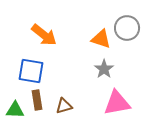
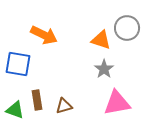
orange arrow: rotated 12 degrees counterclockwise
orange triangle: moved 1 px down
blue square: moved 13 px left, 7 px up
green triangle: rotated 18 degrees clockwise
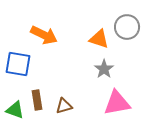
gray circle: moved 1 px up
orange triangle: moved 2 px left, 1 px up
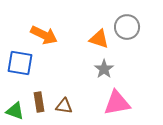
blue square: moved 2 px right, 1 px up
brown rectangle: moved 2 px right, 2 px down
brown triangle: rotated 24 degrees clockwise
green triangle: moved 1 px down
